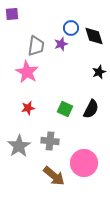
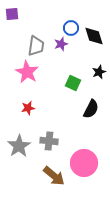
green square: moved 8 px right, 26 px up
gray cross: moved 1 px left
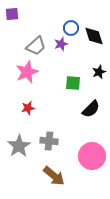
gray trapezoid: rotated 40 degrees clockwise
pink star: rotated 20 degrees clockwise
green square: rotated 21 degrees counterclockwise
black semicircle: rotated 18 degrees clockwise
pink circle: moved 8 px right, 7 px up
